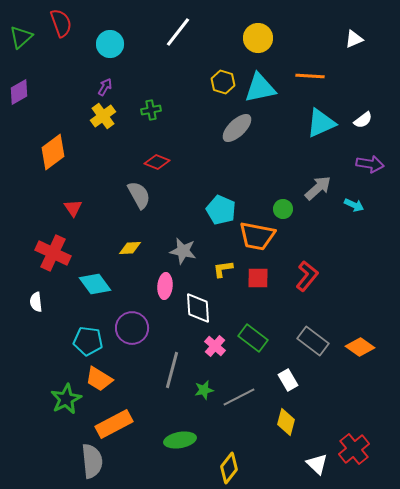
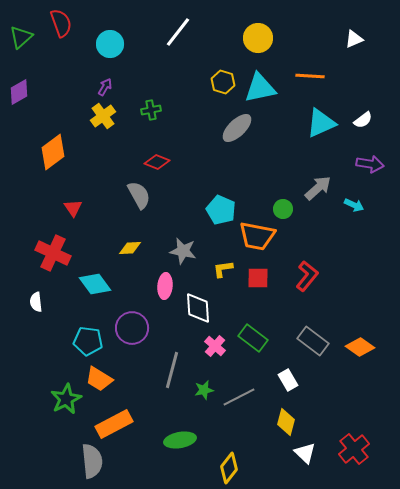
white triangle at (317, 464): moved 12 px left, 11 px up
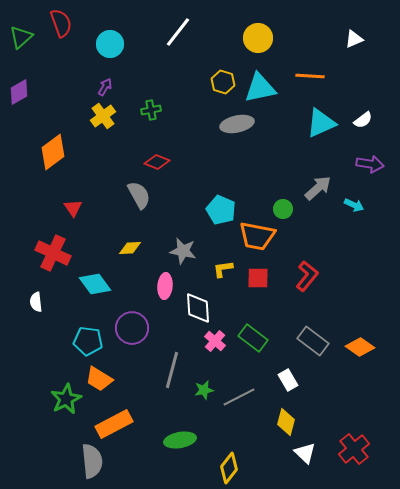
gray ellipse at (237, 128): moved 4 px up; rotated 32 degrees clockwise
pink cross at (215, 346): moved 5 px up
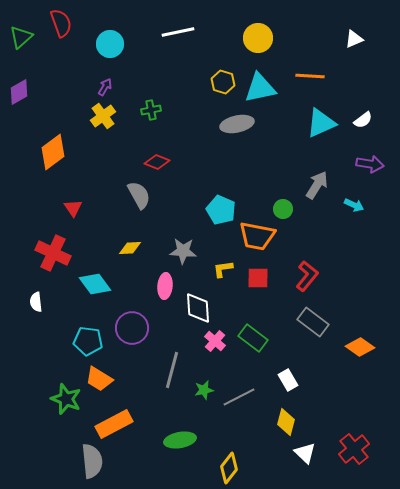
white line at (178, 32): rotated 40 degrees clockwise
gray arrow at (318, 188): moved 1 px left, 3 px up; rotated 16 degrees counterclockwise
gray star at (183, 251): rotated 8 degrees counterclockwise
gray rectangle at (313, 341): moved 19 px up
green star at (66, 399): rotated 24 degrees counterclockwise
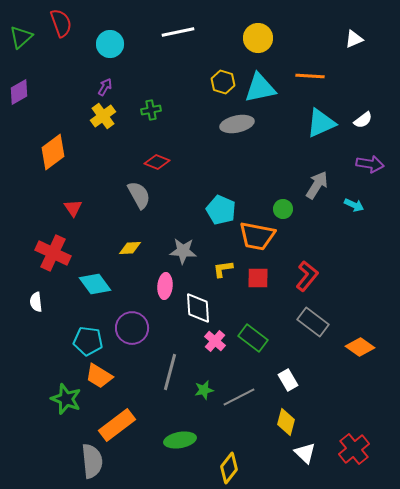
gray line at (172, 370): moved 2 px left, 2 px down
orange trapezoid at (99, 379): moved 3 px up
orange rectangle at (114, 424): moved 3 px right, 1 px down; rotated 9 degrees counterclockwise
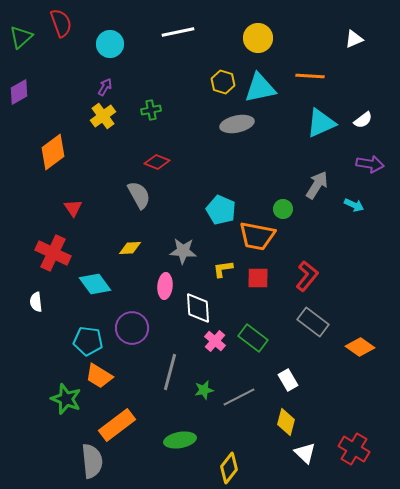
red cross at (354, 449): rotated 20 degrees counterclockwise
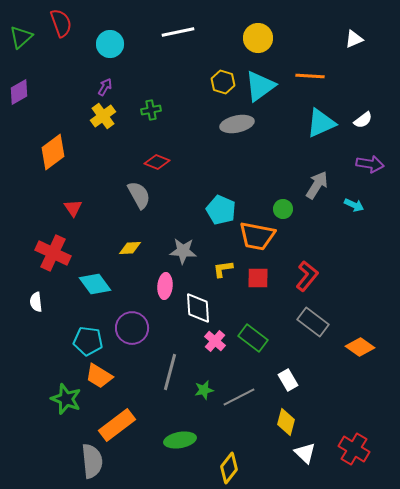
cyan triangle at (260, 88): moved 2 px up; rotated 24 degrees counterclockwise
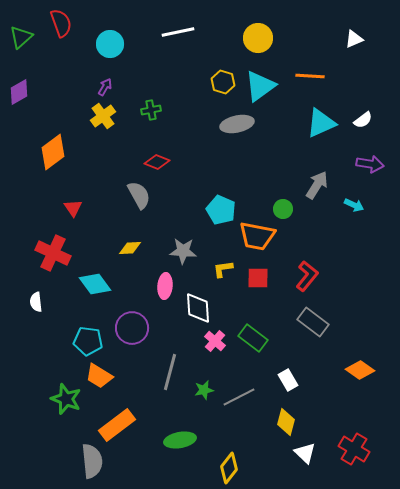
orange diamond at (360, 347): moved 23 px down
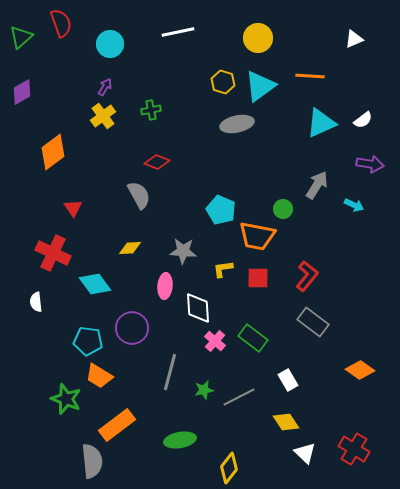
purple diamond at (19, 92): moved 3 px right
yellow diamond at (286, 422): rotated 48 degrees counterclockwise
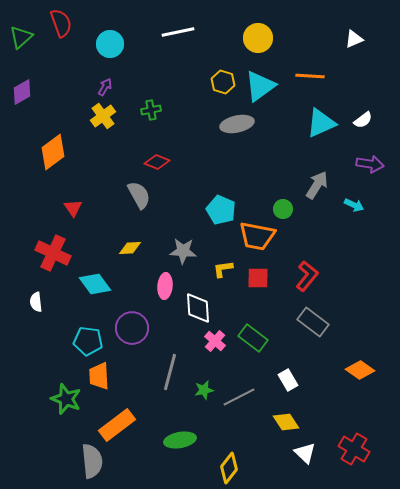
orange trapezoid at (99, 376): rotated 56 degrees clockwise
